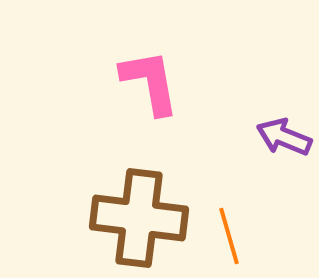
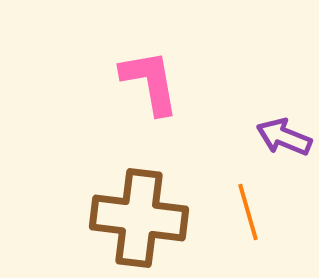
orange line: moved 19 px right, 24 px up
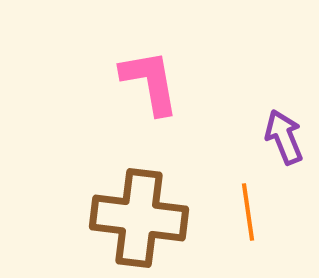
purple arrow: rotated 46 degrees clockwise
orange line: rotated 8 degrees clockwise
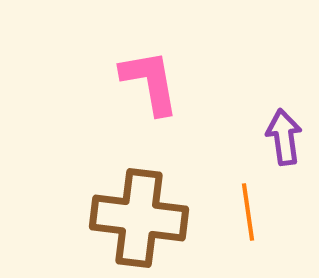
purple arrow: rotated 14 degrees clockwise
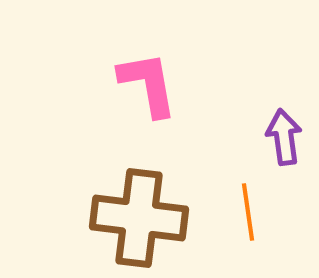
pink L-shape: moved 2 px left, 2 px down
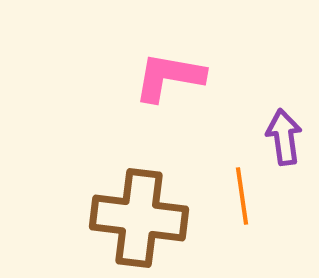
pink L-shape: moved 21 px right, 7 px up; rotated 70 degrees counterclockwise
orange line: moved 6 px left, 16 px up
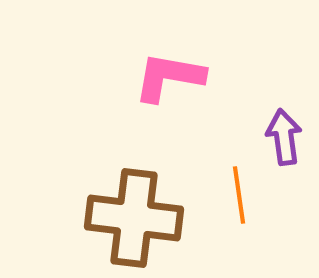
orange line: moved 3 px left, 1 px up
brown cross: moved 5 px left
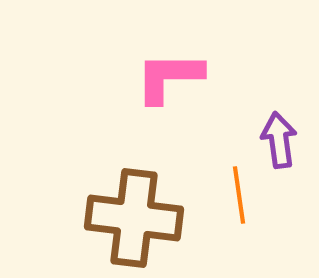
pink L-shape: rotated 10 degrees counterclockwise
purple arrow: moved 5 px left, 3 px down
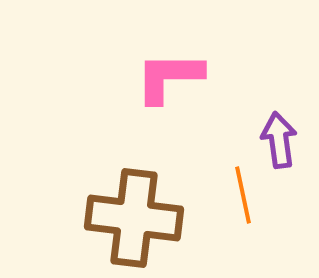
orange line: moved 4 px right; rotated 4 degrees counterclockwise
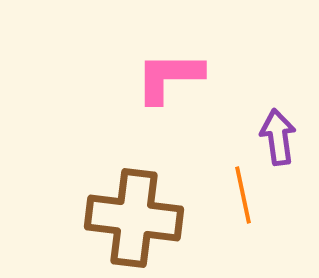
purple arrow: moved 1 px left, 3 px up
